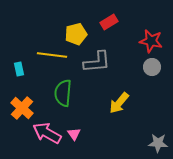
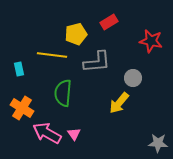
gray circle: moved 19 px left, 11 px down
orange cross: rotated 10 degrees counterclockwise
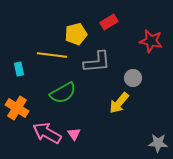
green semicircle: rotated 124 degrees counterclockwise
orange cross: moved 5 px left
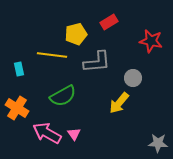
green semicircle: moved 3 px down
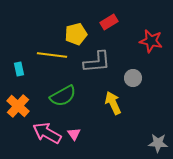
yellow arrow: moved 6 px left; rotated 115 degrees clockwise
orange cross: moved 1 px right, 2 px up; rotated 10 degrees clockwise
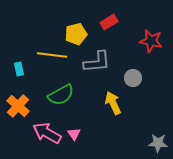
green semicircle: moved 2 px left, 1 px up
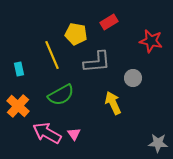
yellow pentagon: rotated 25 degrees clockwise
yellow line: rotated 60 degrees clockwise
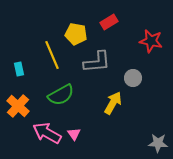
yellow arrow: rotated 55 degrees clockwise
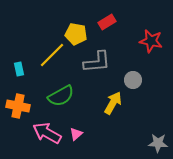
red rectangle: moved 2 px left
yellow line: rotated 68 degrees clockwise
gray circle: moved 2 px down
green semicircle: moved 1 px down
orange cross: rotated 30 degrees counterclockwise
pink triangle: moved 2 px right; rotated 24 degrees clockwise
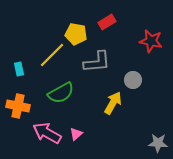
green semicircle: moved 3 px up
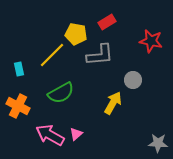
gray L-shape: moved 3 px right, 7 px up
orange cross: rotated 15 degrees clockwise
pink arrow: moved 3 px right, 2 px down
